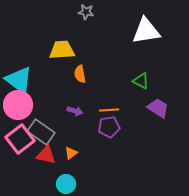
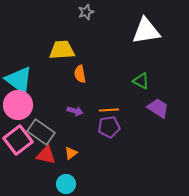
gray star: rotated 28 degrees counterclockwise
pink square: moved 2 px left, 1 px down
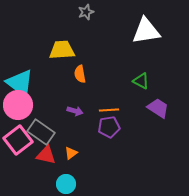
cyan triangle: moved 1 px right, 3 px down
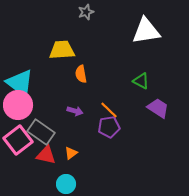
orange semicircle: moved 1 px right
orange line: rotated 48 degrees clockwise
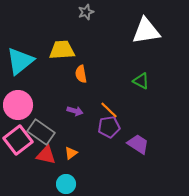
cyan triangle: moved 22 px up; rotated 44 degrees clockwise
purple trapezoid: moved 20 px left, 36 px down
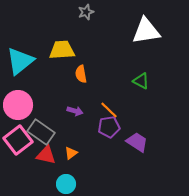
purple trapezoid: moved 1 px left, 2 px up
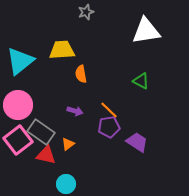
orange triangle: moved 3 px left, 9 px up
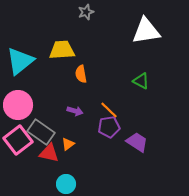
red triangle: moved 3 px right, 2 px up
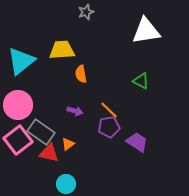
cyan triangle: moved 1 px right
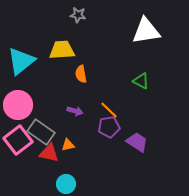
gray star: moved 8 px left, 3 px down; rotated 28 degrees clockwise
orange triangle: moved 1 px down; rotated 24 degrees clockwise
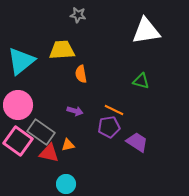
green triangle: rotated 12 degrees counterclockwise
orange line: moved 5 px right; rotated 18 degrees counterclockwise
pink square: moved 1 px down; rotated 16 degrees counterclockwise
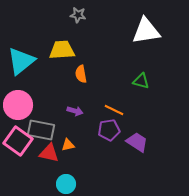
purple pentagon: moved 3 px down
gray rectangle: moved 2 px up; rotated 24 degrees counterclockwise
